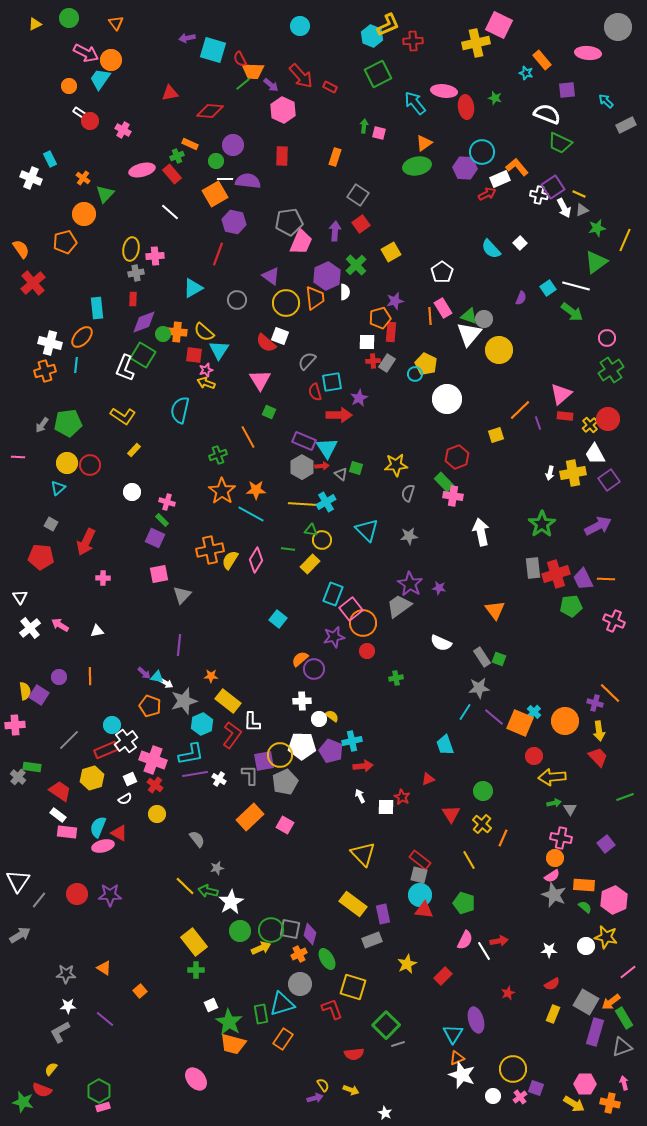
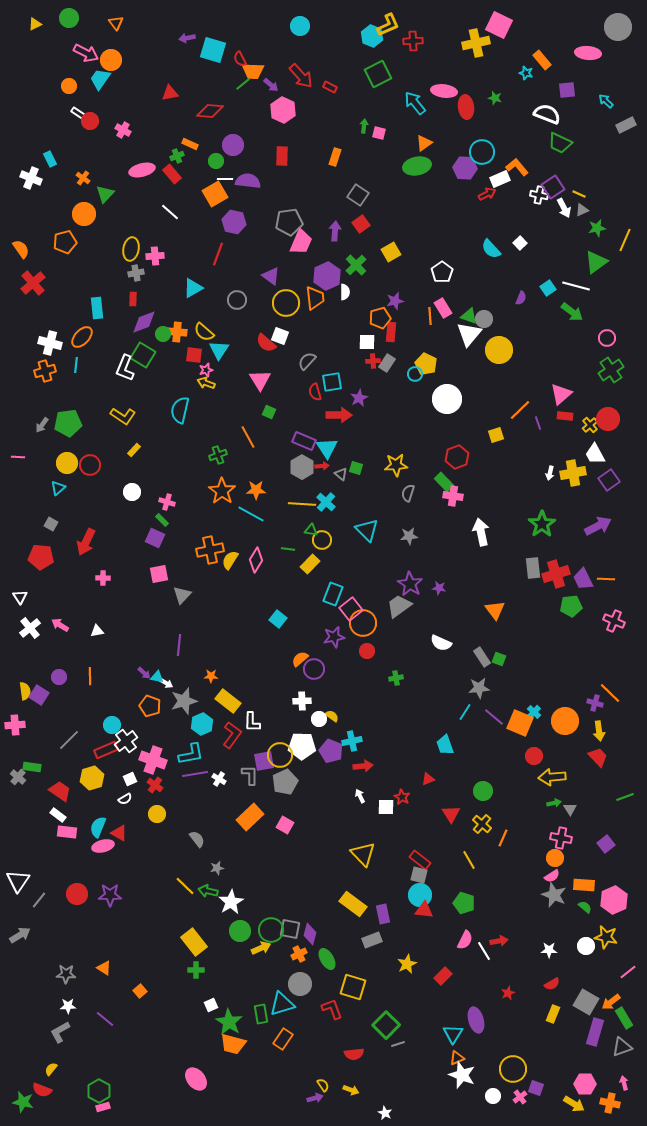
white rectangle at (80, 113): moved 2 px left
cyan cross at (326, 502): rotated 18 degrees counterclockwise
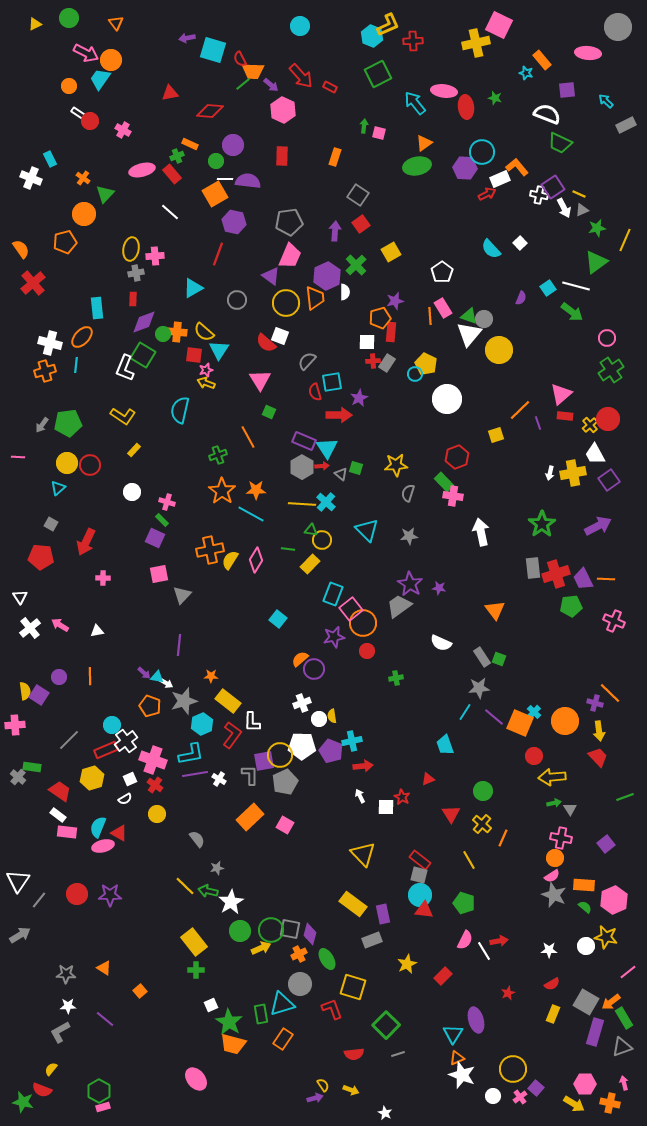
pink trapezoid at (301, 242): moved 11 px left, 14 px down
white cross at (302, 701): moved 2 px down; rotated 18 degrees counterclockwise
yellow semicircle at (332, 716): rotated 136 degrees counterclockwise
gray line at (398, 1044): moved 10 px down
purple square at (536, 1088): rotated 21 degrees clockwise
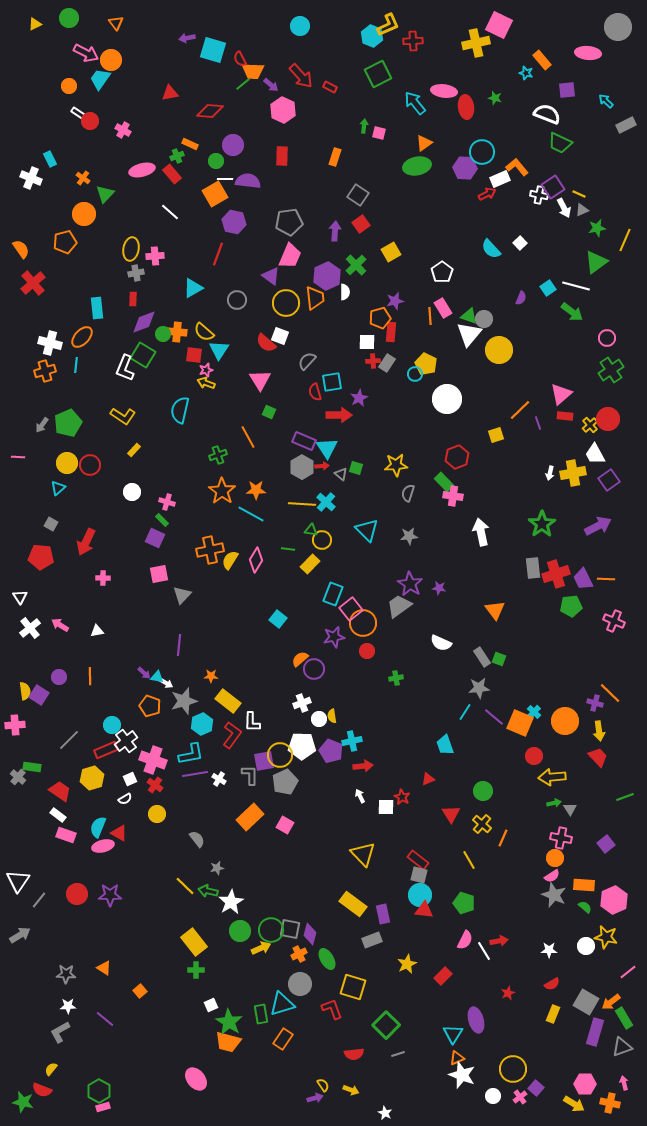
green pentagon at (68, 423): rotated 16 degrees counterclockwise
pink rectangle at (67, 832): moved 1 px left, 3 px down; rotated 12 degrees clockwise
red rectangle at (420, 860): moved 2 px left
orange trapezoid at (233, 1044): moved 5 px left, 2 px up
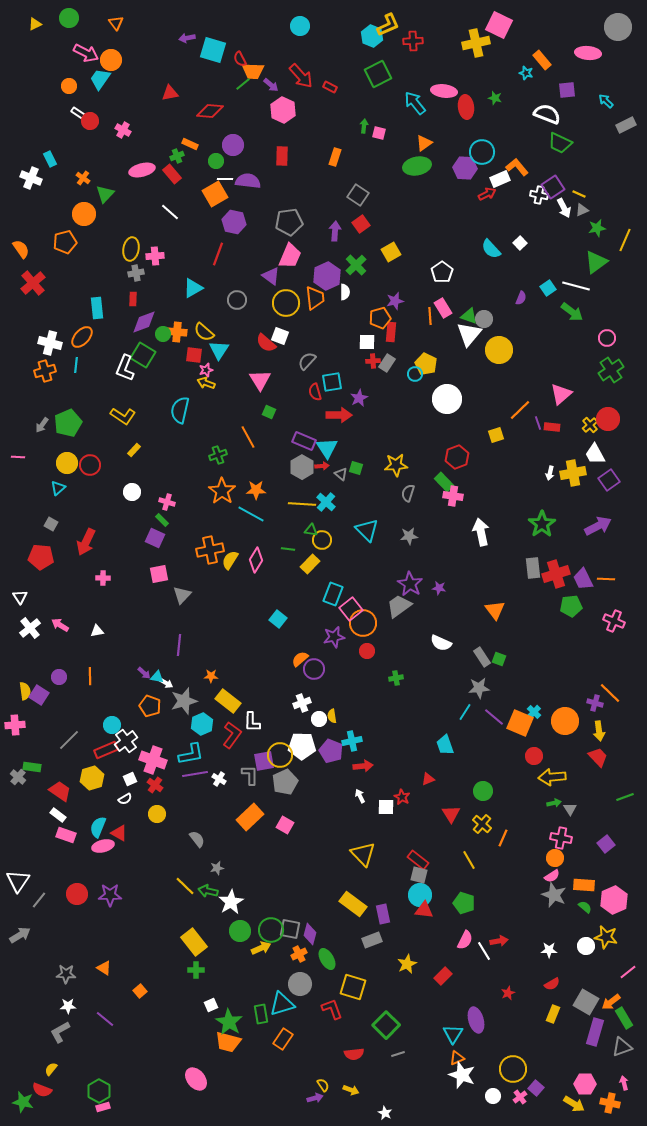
red rectangle at (565, 416): moved 13 px left, 11 px down
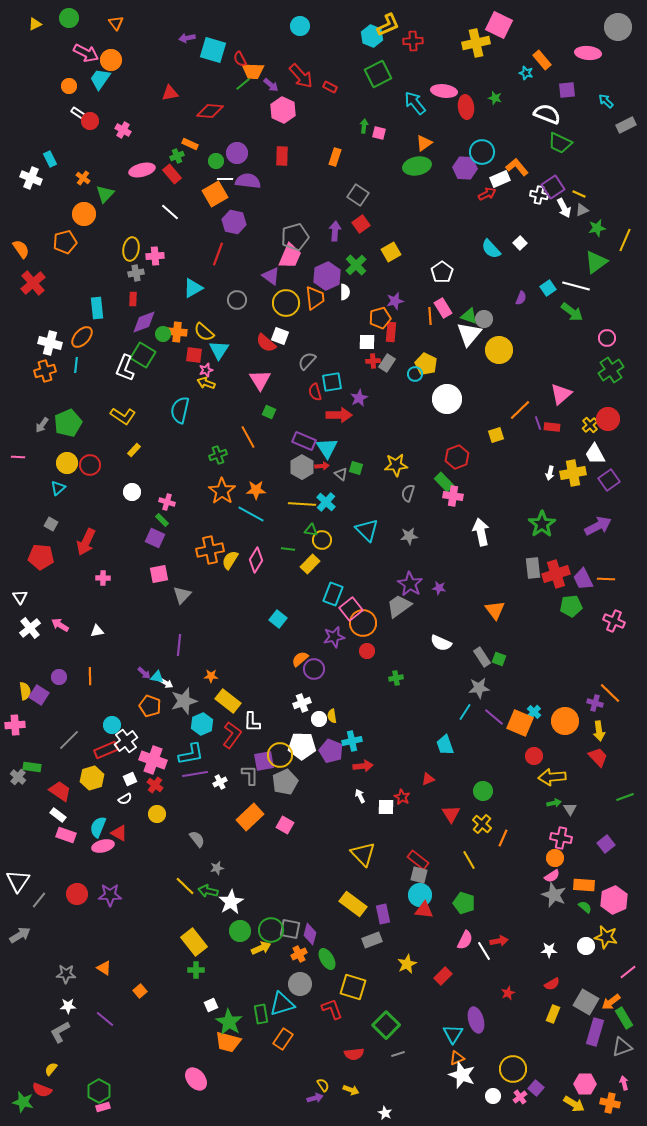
purple circle at (233, 145): moved 4 px right, 8 px down
gray pentagon at (289, 222): moved 6 px right, 15 px down; rotated 8 degrees counterclockwise
white cross at (219, 779): moved 1 px right, 3 px down; rotated 32 degrees clockwise
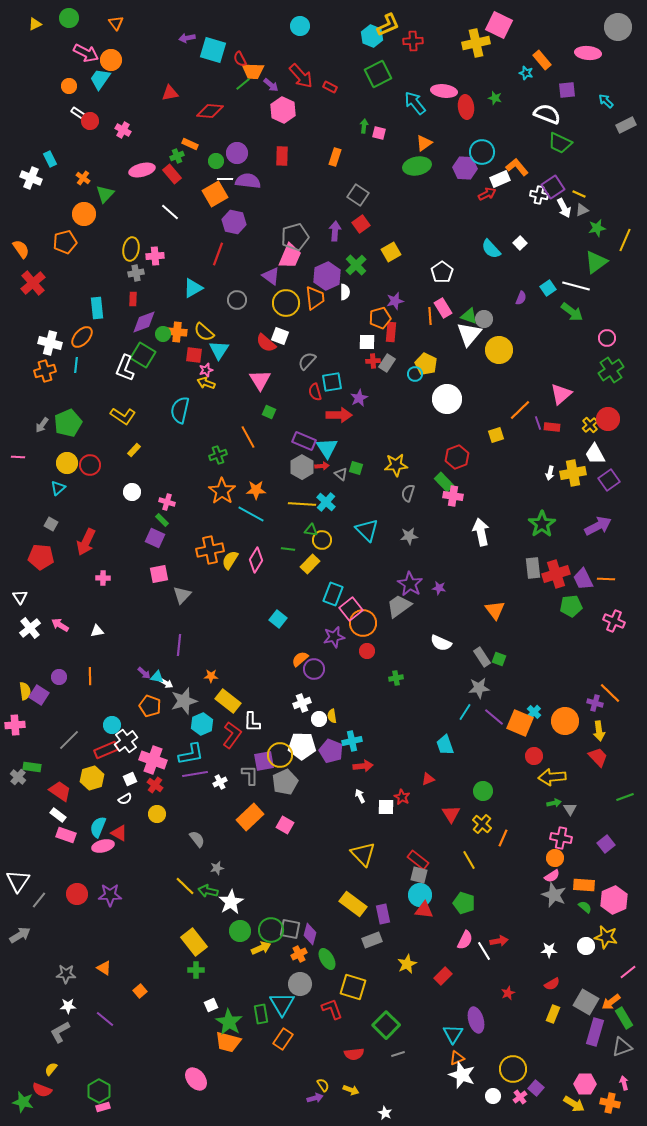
cyan triangle at (282, 1004): rotated 44 degrees counterclockwise
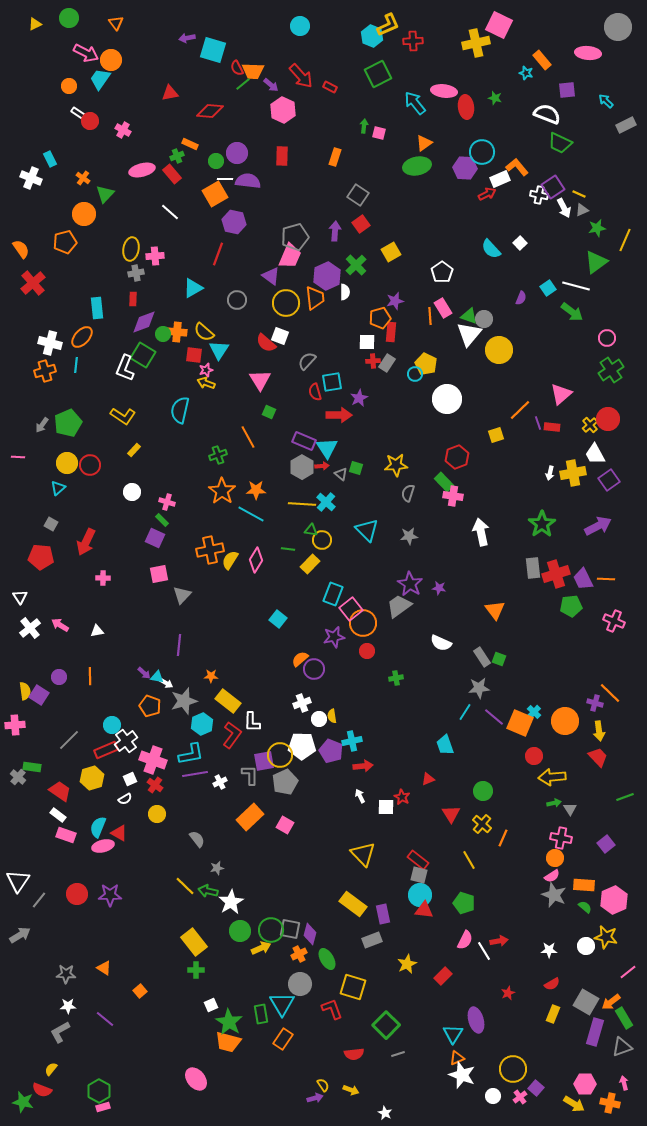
red semicircle at (240, 59): moved 3 px left, 9 px down
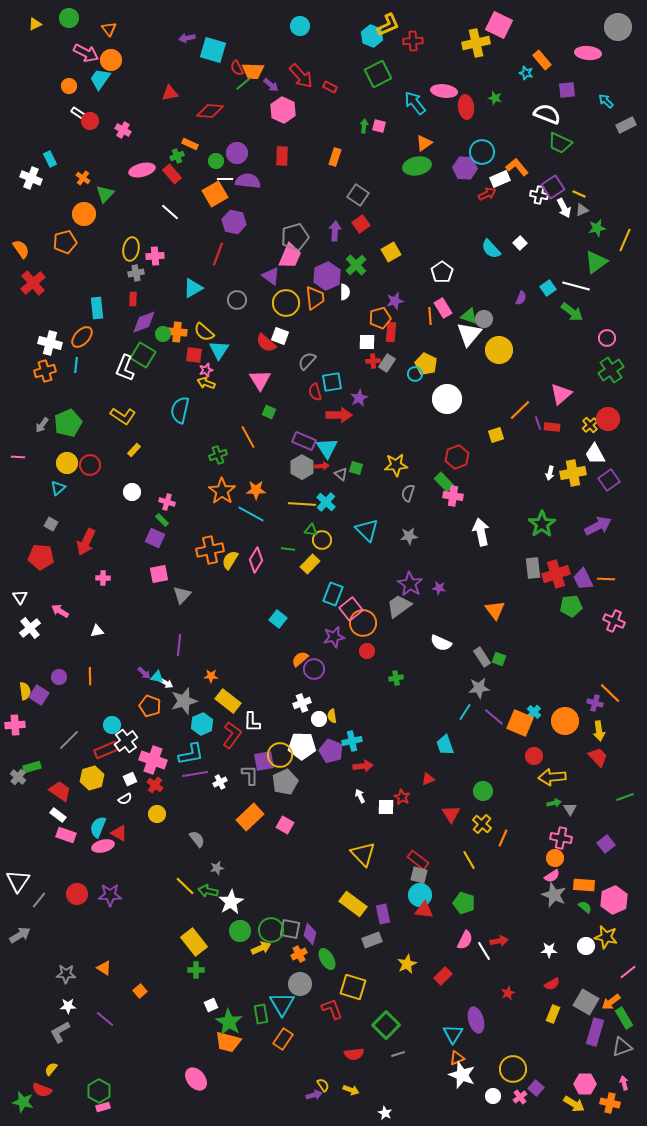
orange triangle at (116, 23): moved 7 px left, 6 px down
pink square at (379, 133): moved 7 px up
pink arrow at (60, 625): moved 14 px up
green rectangle at (32, 767): rotated 24 degrees counterclockwise
purple arrow at (315, 1098): moved 1 px left, 3 px up
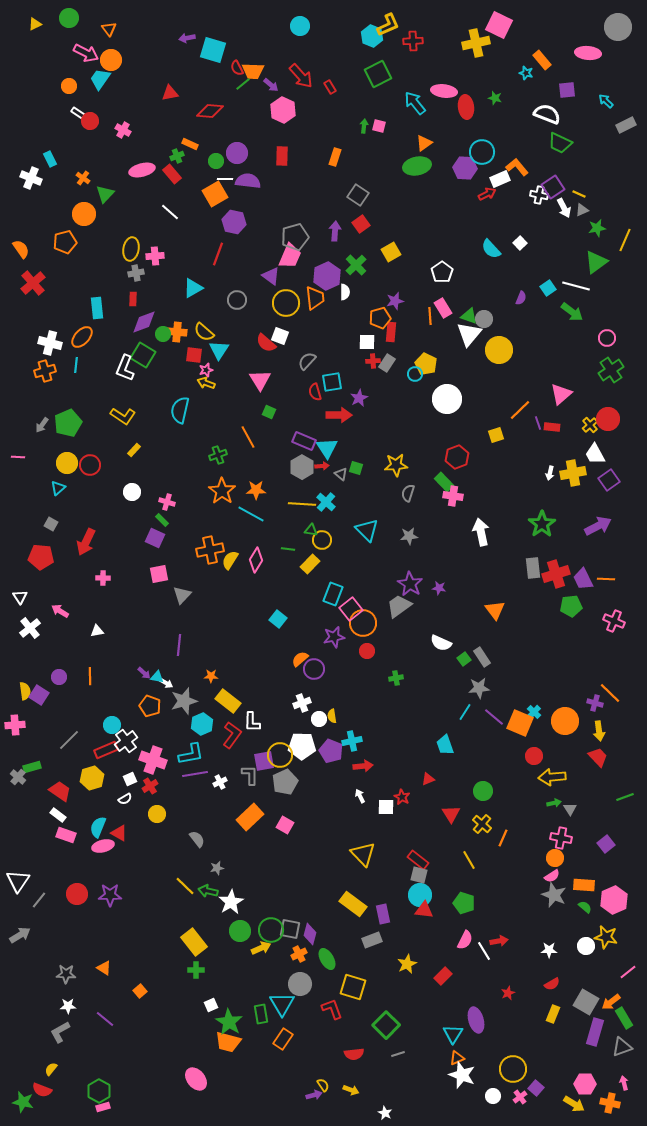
red rectangle at (330, 87): rotated 32 degrees clockwise
green square at (499, 659): moved 35 px left; rotated 32 degrees clockwise
red cross at (155, 785): moved 5 px left, 1 px down; rotated 21 degrees clockwise
